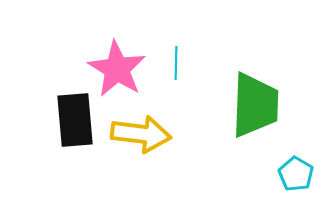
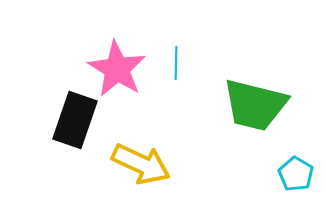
green trapezoid: rotated 102 degrees clockwise
black rectangle: rotated 24 degrees clockwise
yellow arrow: moved 30 px down; rotated 18 degrees clockwise
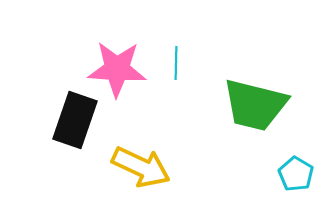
pink star: rotated 28 degrees counterclockwise
yellow arrow: moved 3 px down
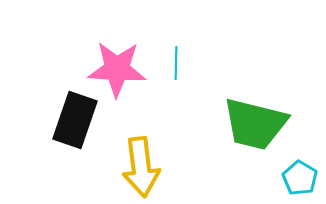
green trapezoid: moved 19 px down
yellow arrow: rotated 58 degrees clockwise
cyan pentagon: moved 4 px right, 4 px down
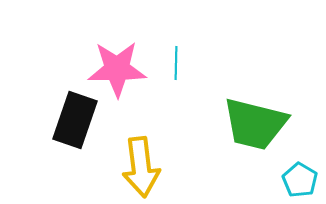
pink star: rotated 4 degrees counterclockwise
cyan pentagon: moved 2 px down
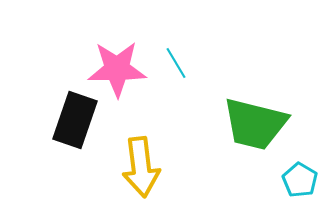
cyan line: rotated 32 degrees counterclockwise
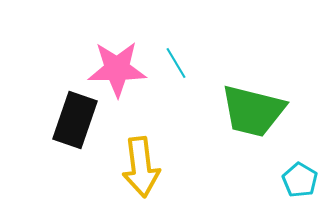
green trapezoid: moved 2 px left, 13 px up
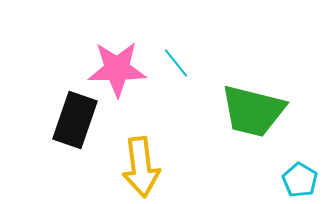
cyan line: rotated 8 degrees counterclockwise
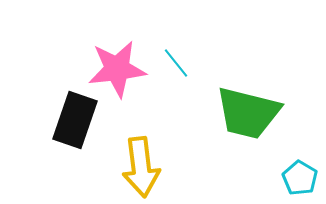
pink star: rotated 6 degrees counterclockwise
green trapezoid: moved 5 px left, 2 px down
cyan pentagon: moved 2 px up
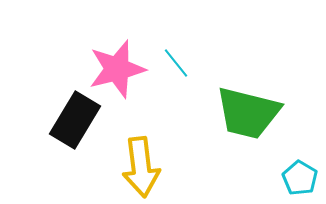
pink star: rotated 8 degrees counterclockwise
black rectangle: rotated 12 degrees clockwise
